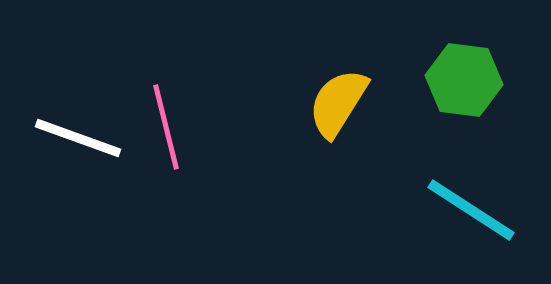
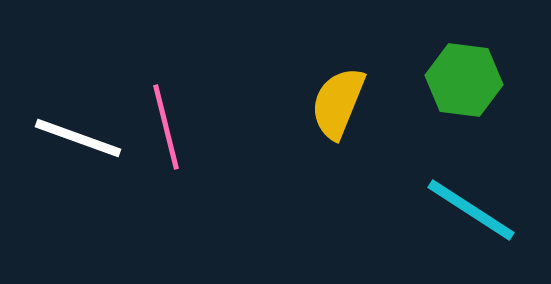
yellow semicircle: rotated 10 degrees counterclockwise
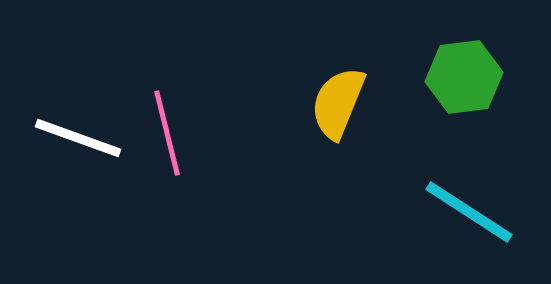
green hexagon: moved 3 px up; rotated 14 degrees counterclockwise
pink line: moved 1 px right, 6 px down
cyan line: moved 2 px left, 2 px down
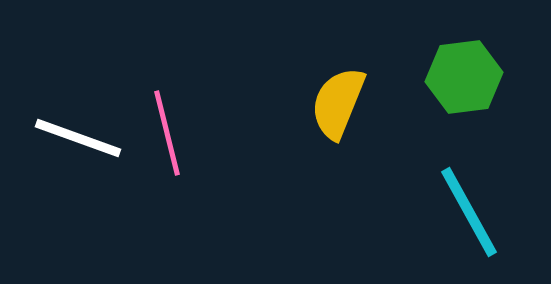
cyan line: rotated 28 degrees clockwise
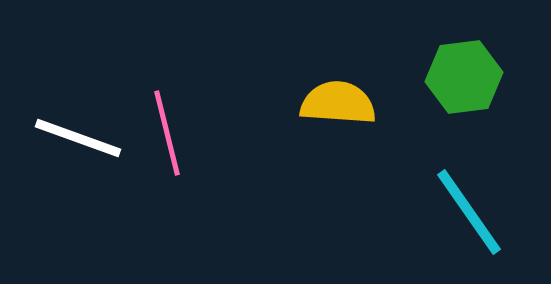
yellow semicircle: rotated 72 degrees clockwise
cyan line: rotated 6 degrees counterclockwise
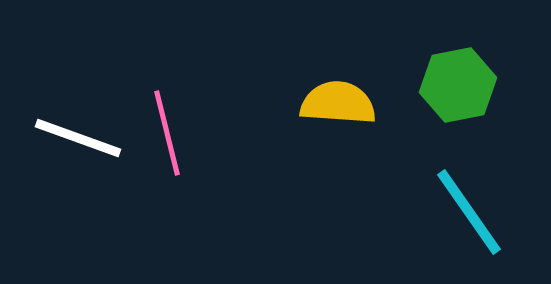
green hexagon: moved 6 px left, 8 px down; rotated 4 degrees counterclockwise
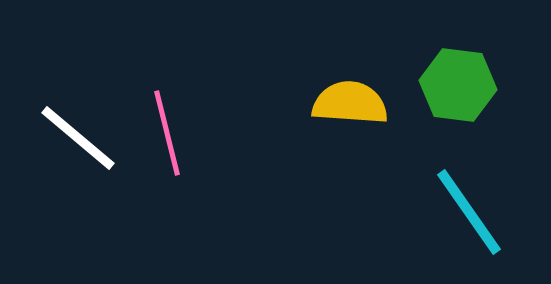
green hexagon: rotated 18 degrees clockwise
yellow semicircle: moved 12 px right
white line: rotated 20 degrees clockwise
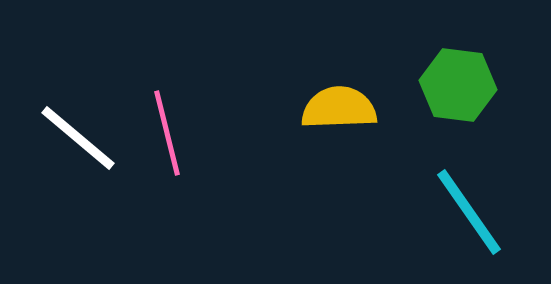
yellow semicircle: moved 11 px left, 5 px down; rotated 6 degrees counterclockwise
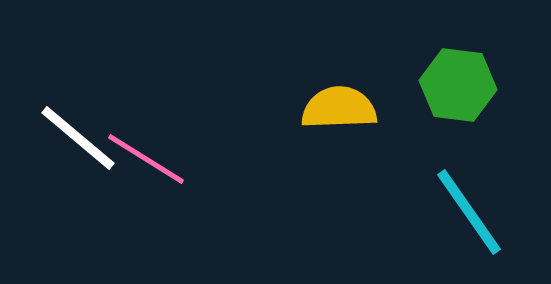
pink line: moved 21 px left, 26 px down; rotated 44 degrees counterclockwise
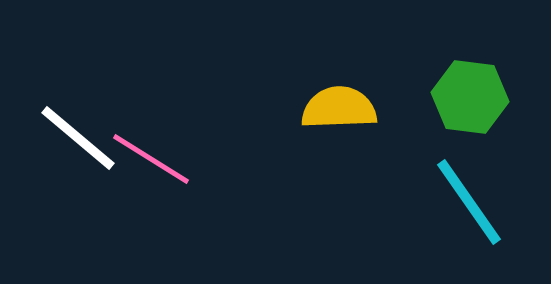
green hexagon: moved 12 px right, 12 px down
pink line: moved 5 px right
cyan line: moved 10 px up
